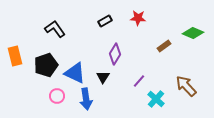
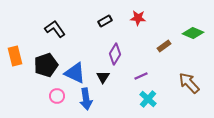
purple line: moved 2 px right, 5 px up; rotated 24 degrees clockwise
brown arrow: moved 3 px right, 3 px up
cyan cross: moved 8 px left
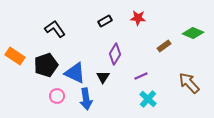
orange rectangle: rotated 42 degrees counterclockwise
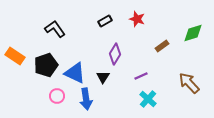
red star: moved 1 px left, 1 px down; rotated 14 degrees clockwise
green diamond: rotated 40 degrees counterclockwise
brown rectangle: moved 2 px left
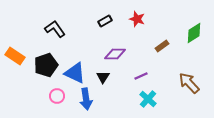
green diamond: moved 1 px right; rotated 15 degrees counterclockwise
purple diamond: rotated 60 degrees clockwise
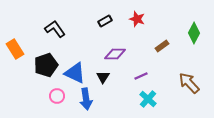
green diamond: rotated 30 degrees counterclockwise
orange rectangle: moved 7 px up; rotated 24 degrees clockwise
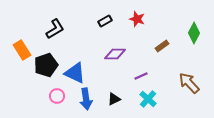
black L-shape: rotated 95 degrees clockwise
orange rectangle: moved 7 px right, 1 px down
black triangle: moved 11 px right, 22 px down; rotated 32 degrees clockwise
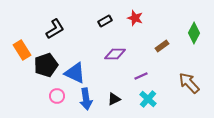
red star: moved 2 px left, 1 px up
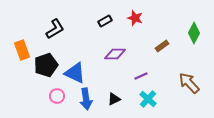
orange rectangle: rotated 12 degrees clockwise
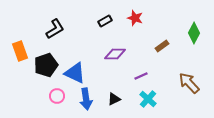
orange rectangle: moved 2 px left, 1 px down
